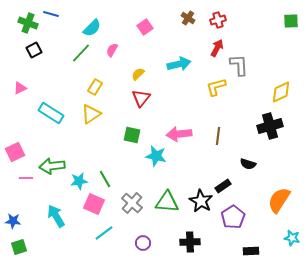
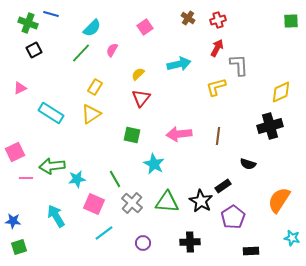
cyan star at (156, 156): moved 2 px left, 8 px down; rotated 15 degrees clockwise
green line at (105, 179): moved 10 px right
cyan star at (79, 181): moved 2 px left, 2 px up
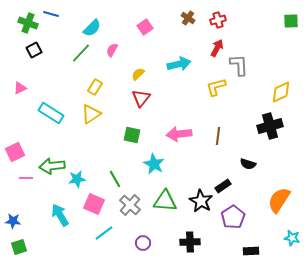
green triangle at (167, 202): moved 2 px left, 1 px up
gray cross at (132, 203): moved 2 px left, 2 px down
cyan arrow at (56, 216): moved 4 px right, 1 px up
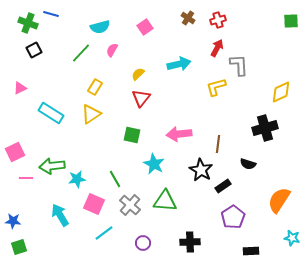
cyan semicircle at (92, 28): moved 8 px right, 1 px up; rotated 30 degrees clockwise
black cross at (270, 126): moved 5 px left, 2 px down
brown line at (218, 136): moved 8 px down
black star at (201, 201): moved 31 px up
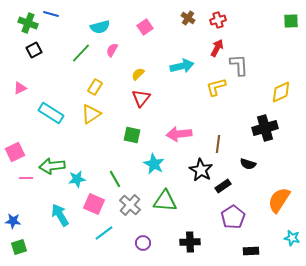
cyan arrow at (179, 64): moved 3 px right, 2 px down
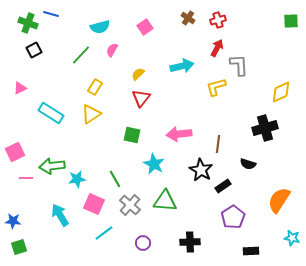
green line at (81, 53): moved 2 px down
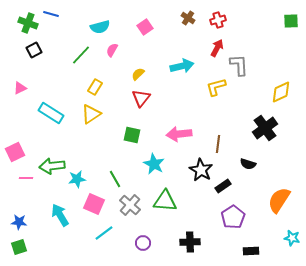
black cross at (265, 128): rotated 20 degrees counterclockwise
blue star at (13, 221): moved 6 px right, 1 px down
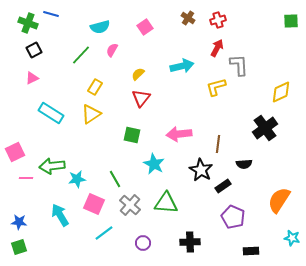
pink triangle at (20, 88): moved 12 px right, 10 px up
black semicircle at (248, 164): moved 4 px left; rotated 21 degrees counterclockwise
green triangle at (165, 201): moved 1 px right, 2 px down
purple pentagon at (233, 217): rotated 15 degrees counterclockwise
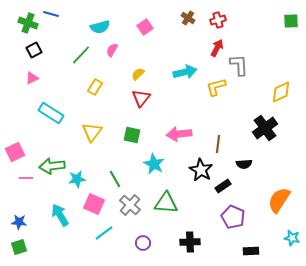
cyan arrow at (182, 66): moved 3 px right, 6 px down
yellow triangle at (91, 114): moved 1 px right, 18 px down; rotated 20 degrees counterclockwise
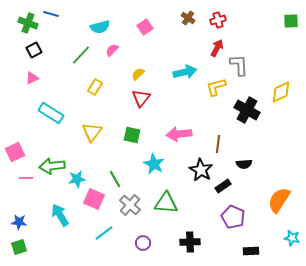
pink semicircle at (112, 50): rotated 16 degrees clockwise
black cross at (265, 128): moved 18 px left, 18 px up; rotated 25 degrees counterclockwise
pink square at (94, 204): moved 5 px up
